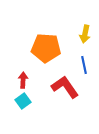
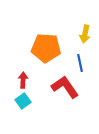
blue line: moved 4 px left, 2 px up
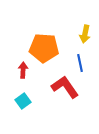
orange pentagon: moved 2 px left
red arrow: moved 10 px up
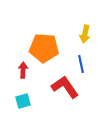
blue line: moved 1 px right, 1 px down
cyan square: rotated 21 degrees clockwise
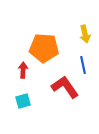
yellow arrow: rotated 24 degrees counterclockwise
blue line: moved 2 px right, 1 px down
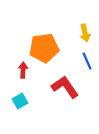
yellow arrow: moved 1 px up
orange pentagon: rotated 12 degrees counterclockwise
blue line: moved 4 px right, 4 px up; rotated 12 degrees counterclockwise
cyan square: moved 3 px left; rotated 14 degrees counterclockwise
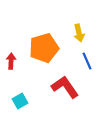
yellow arrow: moved 6 px left
orange pentagon: rotated 8 degrees counterclockwise
red arrow: moved 12 px left, 9 px up
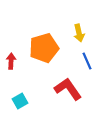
red L-shape: moved 3 px right, 2 px down
